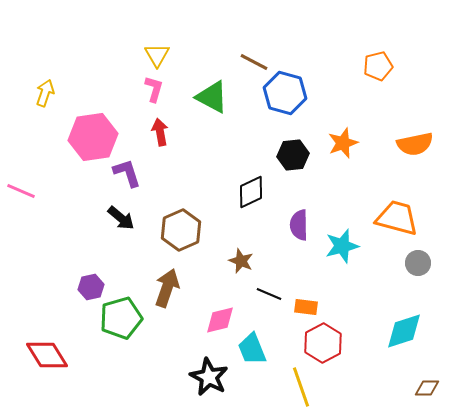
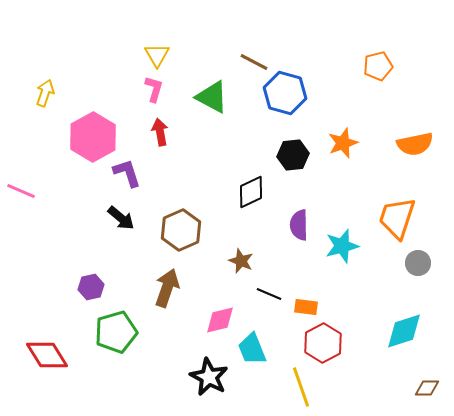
pink hexagon: rotated 21 degrees counterclockwise
orange trapezoid: rotated 87 degrees counterclockwise
green pentagon: moved 5 px left, 14 px down
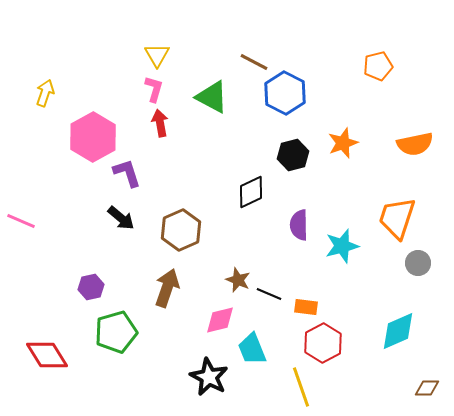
blue hexagon: rotated 12 degrees clockwise
red arrow: moved 9 px up
black hexagon: rotated 8 degrees counterclockwise
pink line: moved 30 px down
brown star: moved 3 px left, 19 px down
cyan diamond: moved 6 px left; rotated 6 degrees counterclockwise
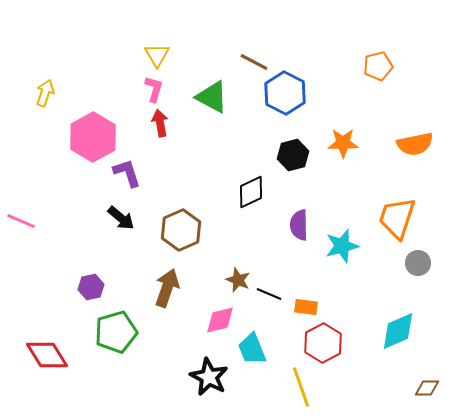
orange star: rotated 20 degrees clockwise
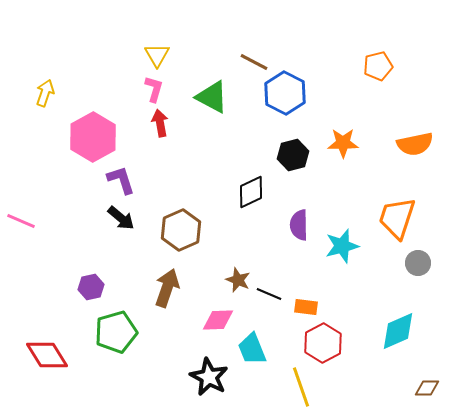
purple L-shape: moved 6 px left, 7 px down
pink diamond: moved 2 px left; rotated 12 degrees clockwise
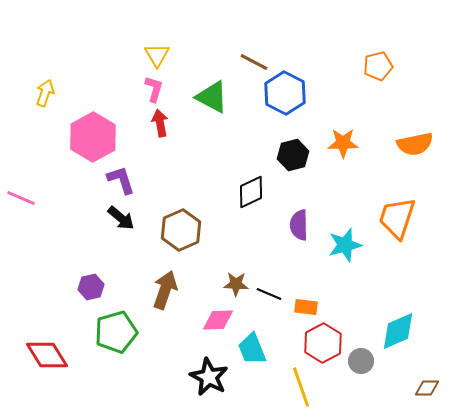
pink line: moved 23 px up
cyan star: moved 3 px right, 1 px up
gray circle: moved 57 px left, 98 px down
brown star: moved 2 px left, 4 px down; rotated 20 degrees counterclockwise
brown arrow: moved 2 px left, 2 px down
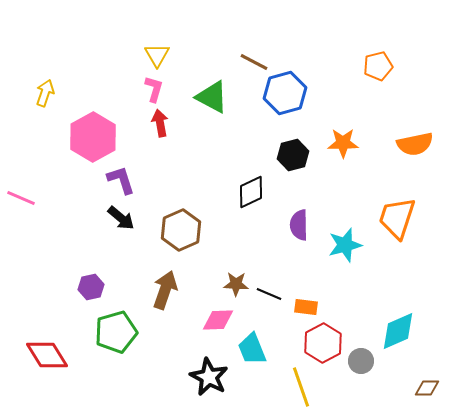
blue hexagon: rotated 18 degrees clockwise
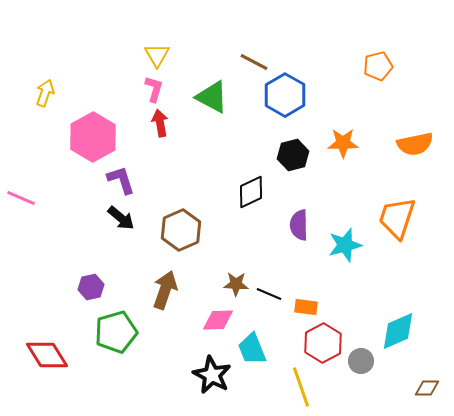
blue hexagon: moved 2 px down; rotated 15 degrees counterclockwise
black star: moved 3 px right, 2 px up
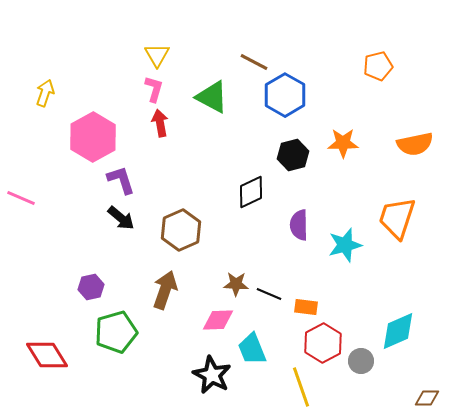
brown diamond: moved 10 px down
